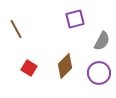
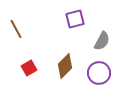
red square: rotated 28 degrees clockwise
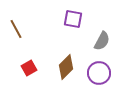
purple square: moved 2 px left; rotated 24 degrees clockwise
brown diamond: moved 1 px right, 1 px down
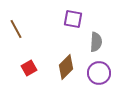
gray semicircle: moved 6 px left, 1 px down; rotated 24 degrees counterclockwise
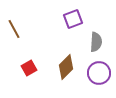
purple square: rotated 30 degrees counterclockwise
brown line: moved 2 px left
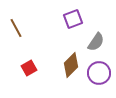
brown line: moved 2 px right, 1 px up
gray semicircle: rotated 30 degrees clockwise
brown diamond: moved 5 px right, 2 px up
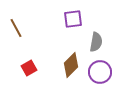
purple square: rotated 12 degrees clockwise
gray semicircle: rotated 24 degrees counterclockwise
purple circle: moved 1 px right, 1 px up
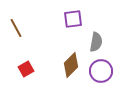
red square: moved 3 px left, 1 px down
purple circle: moved 1 px right, 1 px up
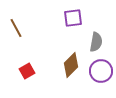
purple square: moved 1 px up
red square: moved 1 px right, 2 px down
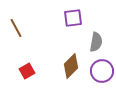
brown diamond: moved 1 px down
purple circle: moved 1 px right
